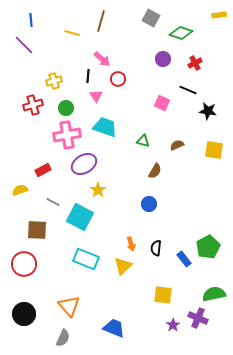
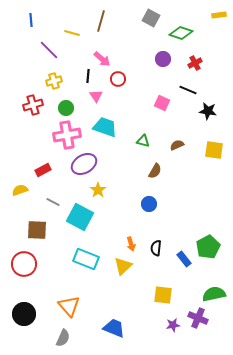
purple line at (24, 45): moved 25 px right, 5 px down
purple star at (173, 325): rotated 24 degrees clockwise
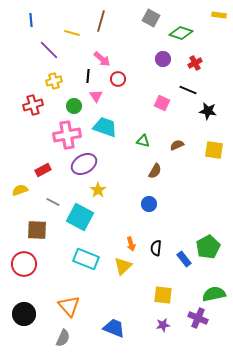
yellow rectangle at (219, 15): rotated 16 degrees clockwise
green circle at (66, 108): moved 8 px right, 2 px up
purple star at (173, 325): moved 10 px left
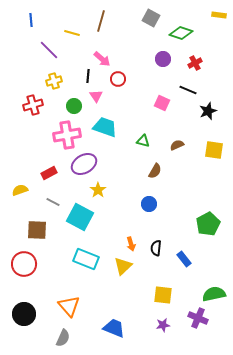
black star at (208, 111): rotated 30 degrees counterclockwise
red rectangle at (43, 170): moved 6 px right, 3 px down
green pentagon at (208, 247): moved 23 px up
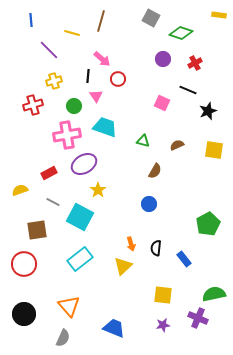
brown square at (37, 230): rotated 10 degrees counterclockwise
cyan rectangle at (86, 259): moved 6 px left; rotated 60 degrees counterclockwise
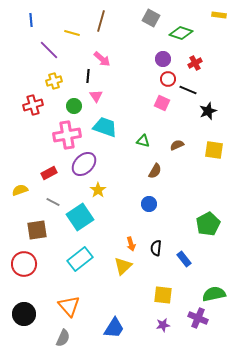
red circle at (118, 79): moved 50 px right
purple ellipse at (84, 164): rotated 15 degrees counterclockwise
cyan square at (80, 217): rotated 28 degrees clockwise
blue trapezoid at (114, 328): rotated 100 degrees clockwise
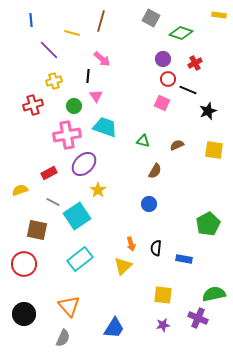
cyan square at (80, 217): moved 3 px left, 1 px up
brown square at (37, 230): rotated 20 degrees clockwise
blue rectangle at (184, 259): rotated 42 degrees counterclockwise
